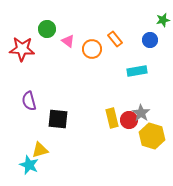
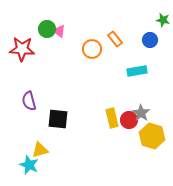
green star: rotated 24 degrees clockwise
pink triangle: moved 9 px left, 10 px up
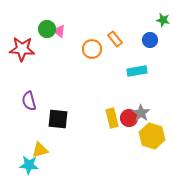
red circle: moved 2 px up
cyan star: rotated 18 degrees counterclockwise
